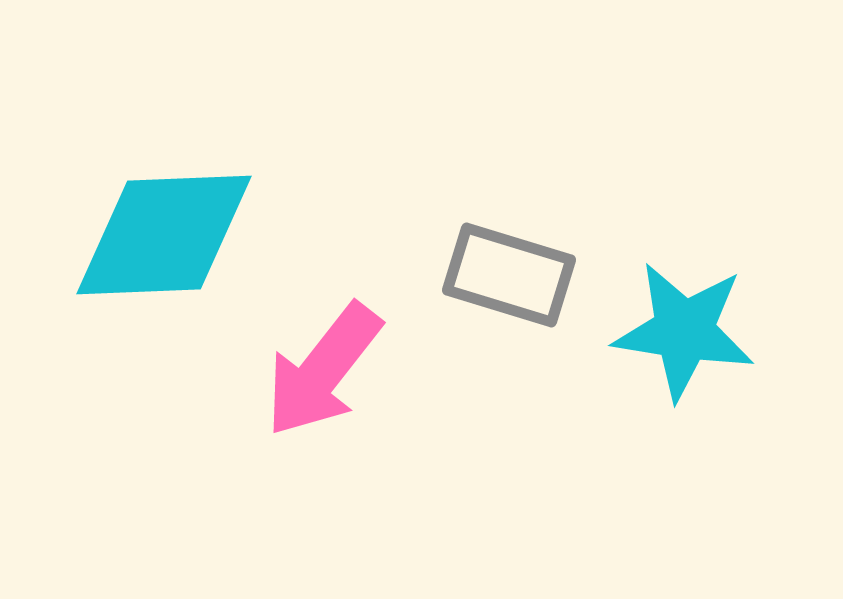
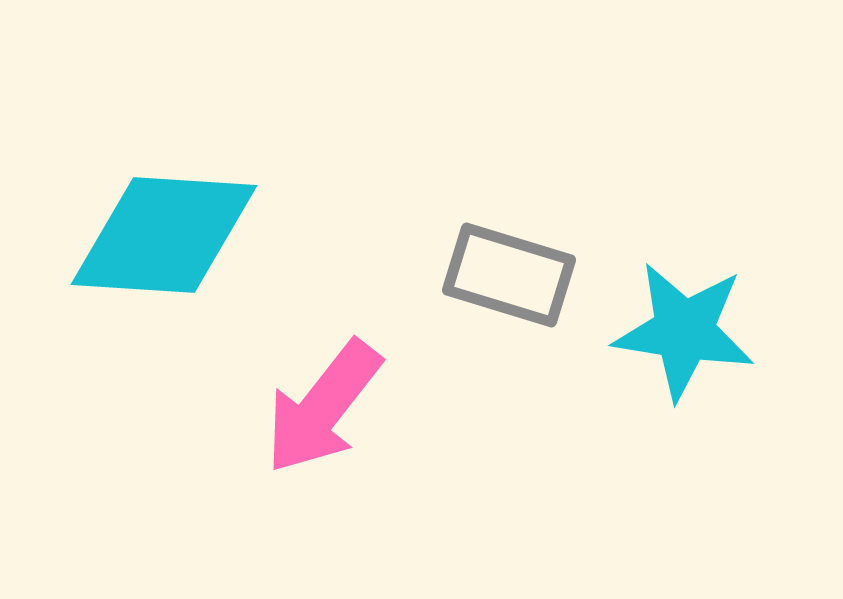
cyan diamond: rotated 6 degrees clockwise
pink arrow: moved 37 px down
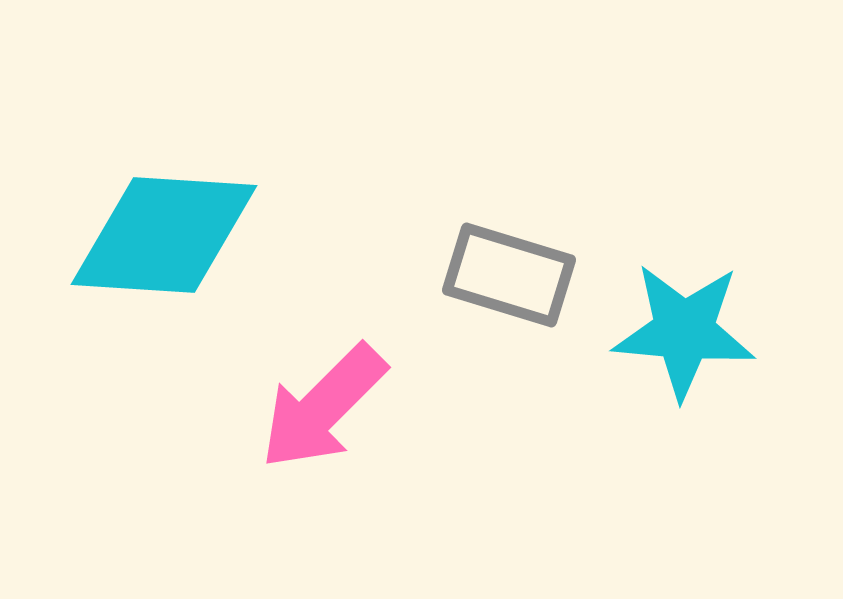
cyan star: rotated 4 degrees counterclockwise
pink arrow: rotated 7 degrees clockwise
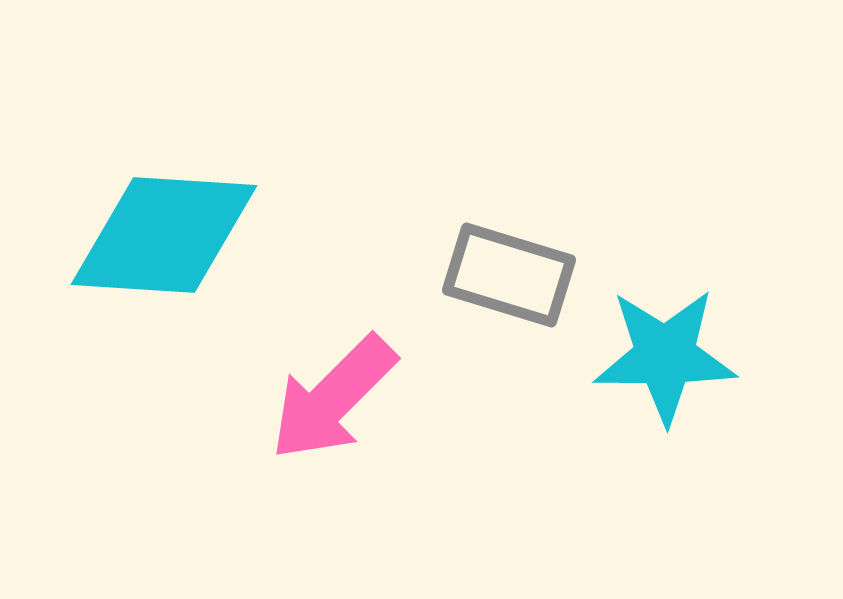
cyan star: moved 19 px left, 25 px down; rotated 5 degrees counterclockwise
pink arrow: moved 10 px right, 9 px up
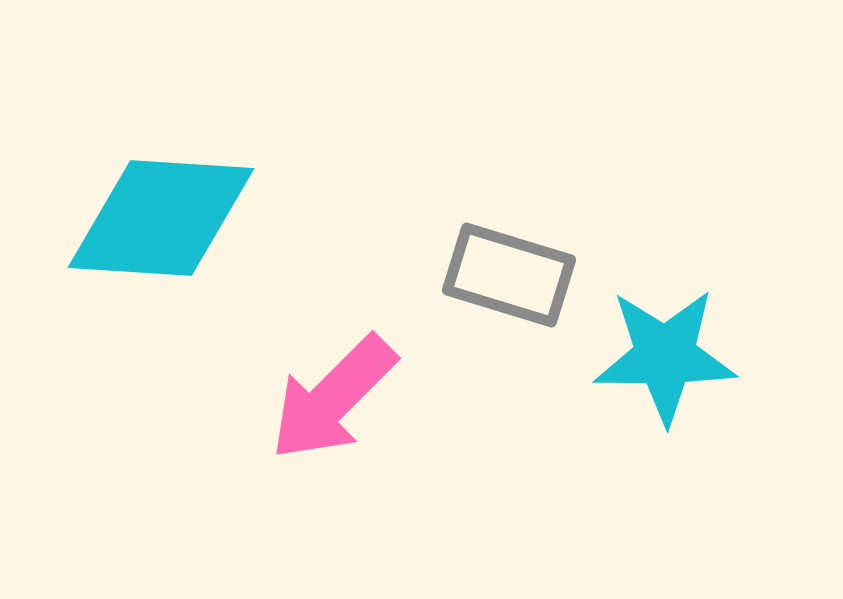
cyan diamond: moved 3 px left, 17 px up
